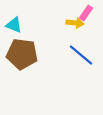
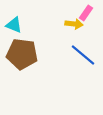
yellow arrow: moved 1 px left, 1 px down
blue line: moved 2 px right
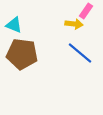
pink rectangle: moved 2 px up
blue line: moved 3 px left, 2 px up
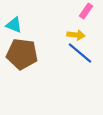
yellow arrow: moved 2 px right, 11 px down
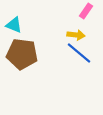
blue line: moved 1 px left
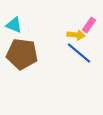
pink rectangle: moved 3 px right, 14 px down
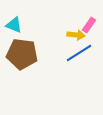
blue line: rotated 72 degrees counterclockwise
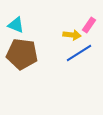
cyan triangle: moved 2 px right
yellow arrow: moved 4 px left
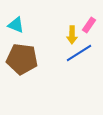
yellow arrow: rotated 84 degrees clockwise
brown pentagon: moved 5 px down
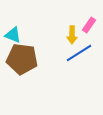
cyan triangle: moved 3 px left, 10 px down
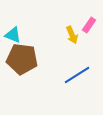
yellow arrow: rotated 24 degrees counterclockwise
blue line: moved 2 px left, 22 px down
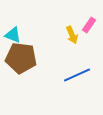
brown pentagon: moved 1 px left, 1 px up
blue line: rotated 8 degrees clockwise
